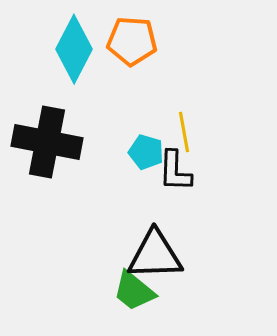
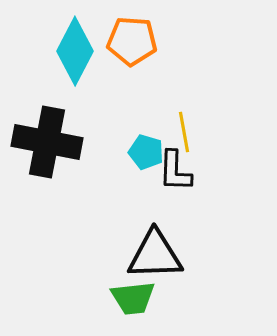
cyan diamond: moved 1 px right, 2 px down
green trapezoid: moved 1 px left, 7 px down; rotated 45 degrees counterclockwise
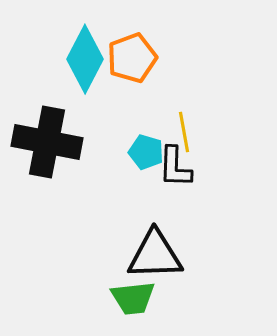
orange pentagon: moved 17 px down; rotated 24 degrees counterclockwise
cyan diamond: moved 10 px right, 8 px down
black L-shape: moved 4 px up
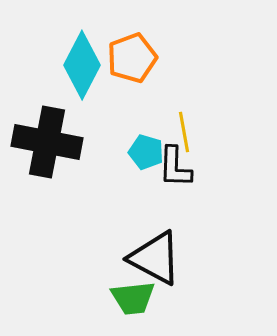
cyan diamond: moved 3 px left, 6 px down
black triangle: moved 3 px down; rotated 30 degrees clockwise
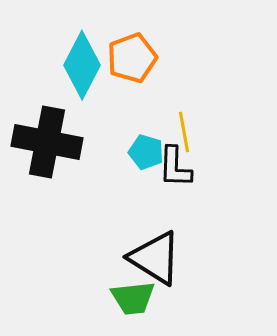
black triangle: rotated 4 degrees clockwise
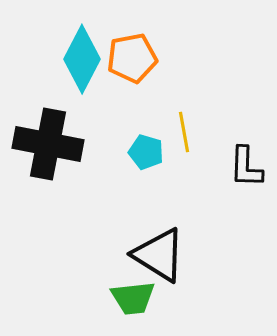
orange pentagon: rotated 9 degrees clockwise
cyan diamond: moved 6 px up
black cross: moved 1 px right, 2 px down
black L-shape: moved 71 px right
black triangle: moved 4 px right, 3 px up
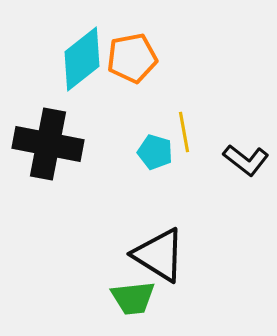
cyan diamond: rotated 24 degrees clockwise
cyan pentagon: moved 9 px right
black L-shape: moved 7 px up; rotated 54 degrees counterclockwise
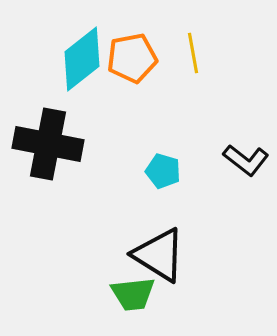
yellow line: moved 9 px right, 79 px up
cyan pentagon: moved 8 px right, 19 px down
green trapezoid: moved 4 px up
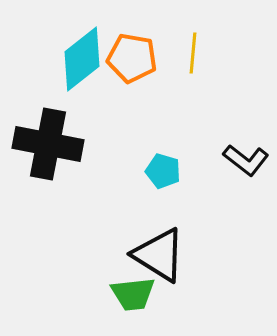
yellow line: rotated 15 degrees clockwise
orange pentagon: rotated 21 degrees clockwise
